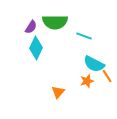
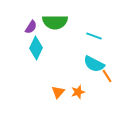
cyan line: moved 10 px right
orange star: moved 9 px left, 11 px down
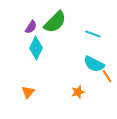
green semicircle: rotated 45 degrees counterclockwise
cyan line: moved 1 px left, 2 px up
orange triangle: moved 30 px left
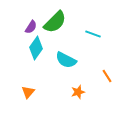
cyan diamond: rotated 10 degrees clockwise
cyan semicircle: moved 28 px left, 4 px up
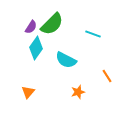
green semicircle: moved 3 px left, 2 px down
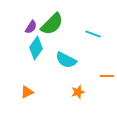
orange line: rotated 56 degrees counterclockwise
orange triangle: moved 1 px left; rotated 24 degrees clockwise
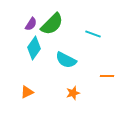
purple semicircle: moved 3 px up
cyan diamond: moved 2 px left
orange star: moved 5 px left, 1 px down
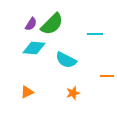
cyan line: moved 2 px right; rotated 21 degrees counterclockwise
cyan diamond: rotated 60 degrees clockwise
